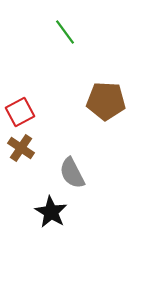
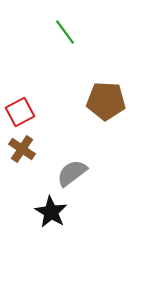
brown cross: moved 1 px right, 1 px down
gray semicircle: rotated 80 degrees clockwise
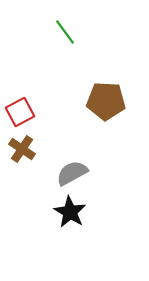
gray semicircle: rotated 8 degrees clockwise
black star: moved 19 px right
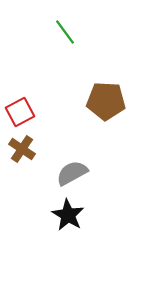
black star: moved 2 px left, 3 px down
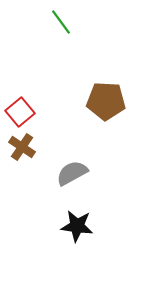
green line: moved 4 px left, 10 px up
red square: rotated 12 degrees counterclockwise
brown cross: moved 2 px up
black star: moved 9 px right, 11 px down; rotated 24 degrees counterclockwise
